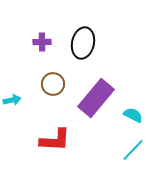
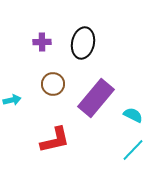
red L-shape: rotated 16 degrees counterclockwise
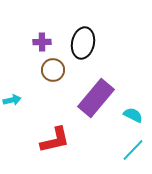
brown circle: moved 14 px up
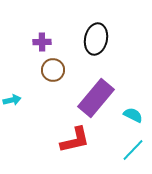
black ellipse: moved 13 px right, 4 px up
red L-shape: moved 20 px right
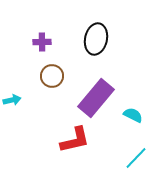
brown circle: moved 1 px left, 6 px down
cyan line: moved 3 px right, 8 px down
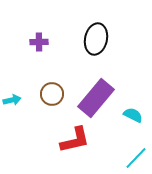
purple cross: moved 3 px left
brown circle: moved 18 px down
